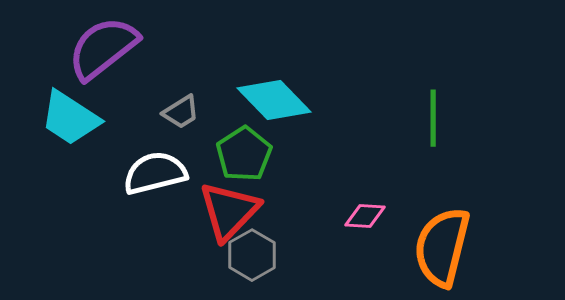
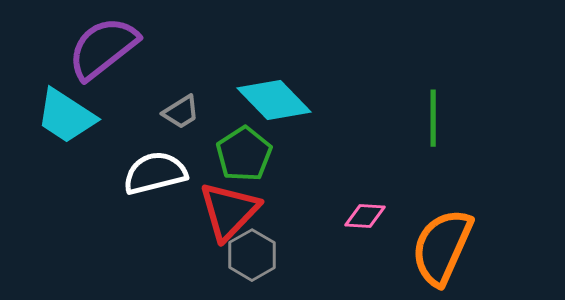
cyan trapezoid: moved 4 px left, 2 px up
orange semicircle: rotated 10 degrees clockwise
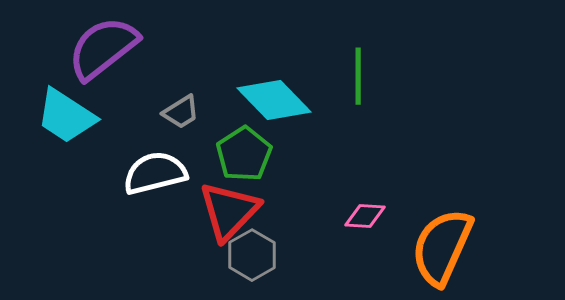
green line: moved 75 px left, 42 px up
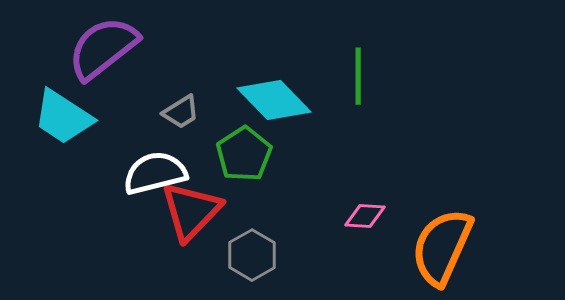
cyan trapezoid: moved 3 px left, 1 px down
red triangle: moved 38 px left
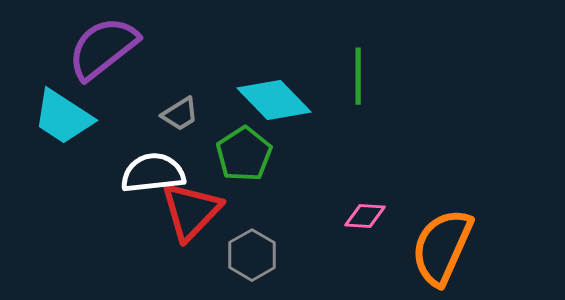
gray trapezoid: moved 1 px left, 2 px down
white semicircle: moved 2 px left; rotated 8 degrees clockwise
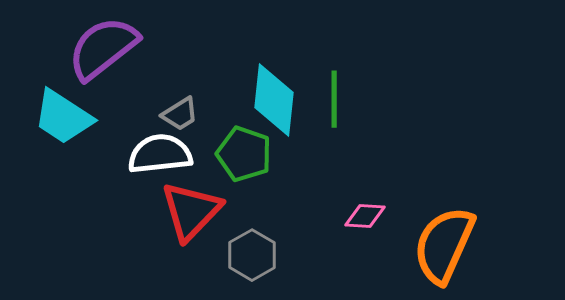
green line: moved 24 px left, 23 px down
cyan diamond: rotated 50 degrees clockwise
green pentagon: rotated 20 degrees counterclockwise
white semicircle: moved 7 px right, 19 px up
orange semicircle: moved 2 px right, 2 px up
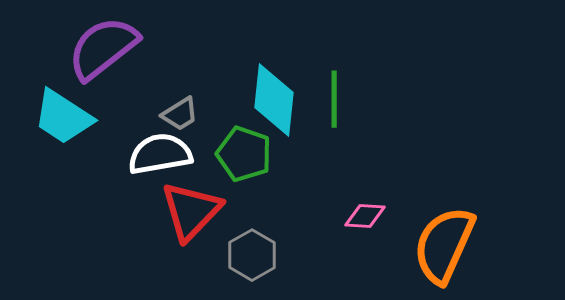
white semicircle: rotated 4 degrees counterclockwise
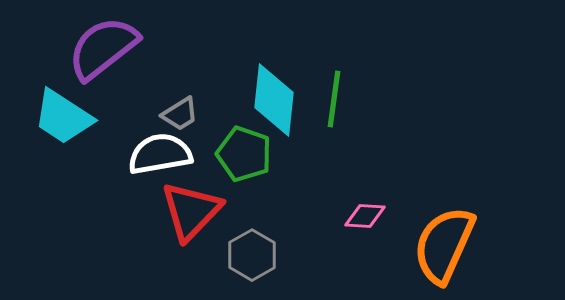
green line: rotated 8 degrees clockwise
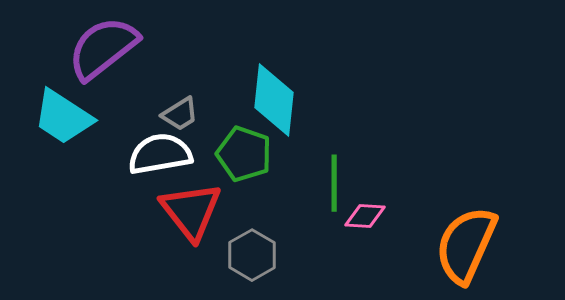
green line: moved 84 px down; rotated 8 degrees counterclockwise
red triangle: rotated 22 degrees counterclockwise
orange semicircle: moved 22 px right
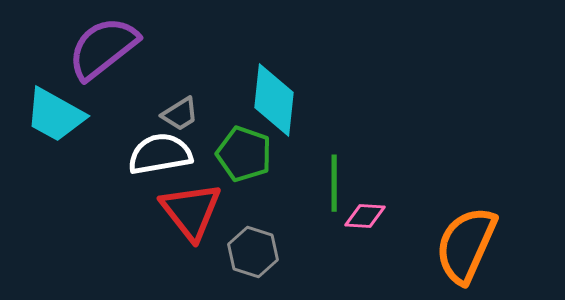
cyan trapezoid: moved 8 px left, 2 px up; rotated 4 degrees counterclockwise
gray hexagon: moved 1 px right, 3 px up; rotated 12 degrees counterclockwise
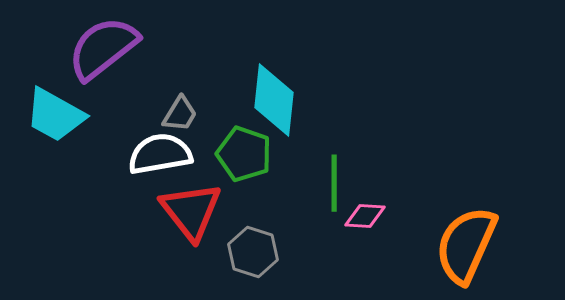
gray trapezoid: rotated 27 degrees counterclockwise
